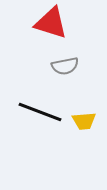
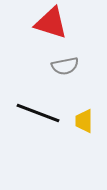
black line: moved 2 px left, 1 px down
yellow trapezoid: rotated 95 degrees clockwise
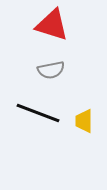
red triangle: moved 1 px right, 2 px down
gray semicircle: moved 14 px left, 4 px down
